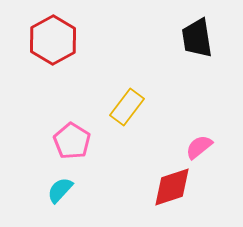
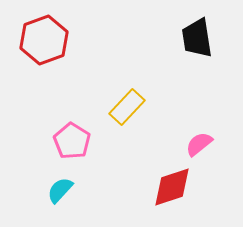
red hexagon: moved 9 px left; rotated 9 degrees clockwise
yellow rectangle: rotated 6 degrees clockwise
pink semicircle: moved 3 px up
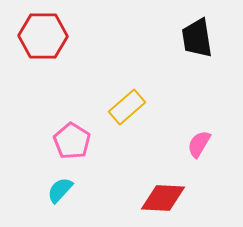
red hexagon: moved 1 px left, 4 px up; rotated 21 degrees clockwise
yellow rectangle: rotated 6 degrees clockwise
pink semicircle: rotated 20 degrees counterclockwise
red diamond: moved 9 px left, 11 px down; rotated 21 degrees clockwise
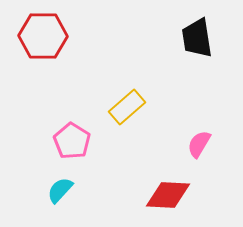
red diamond: moved 5 px right, 3 px up
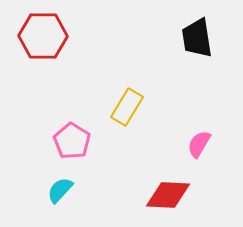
yellow rectangle: rotated 18 degrees counterclockwise
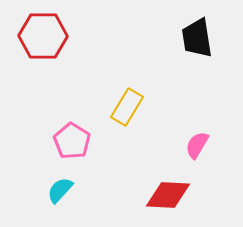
pink semicircle: moved 2 px left, 1 px down
